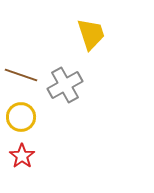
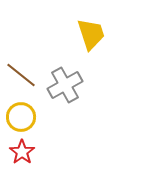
brown line: rotated 20 degrees clockwise
red star: moved 4 px up
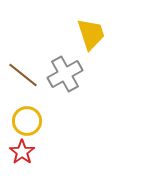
brown line: moved 2 px right
gray cross: moved 11 px up
yellow circle: moved 6 px right, 4 px down
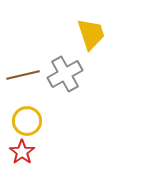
brown line: rotated 52 degrees counterclockwise
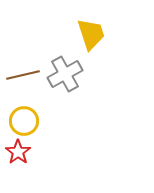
yellow circle: moved 3 px left
red star: moved 4 px left
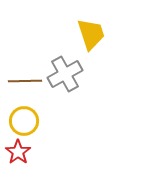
brown line: moved 2 px right, 6 px down; rotated 12 degrees clockwise
